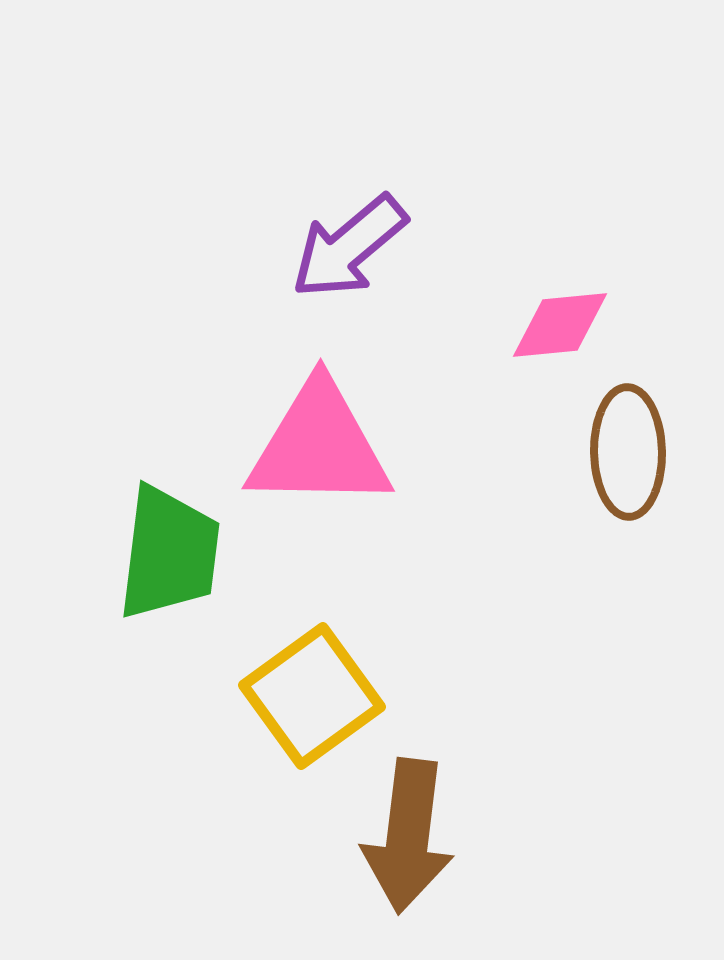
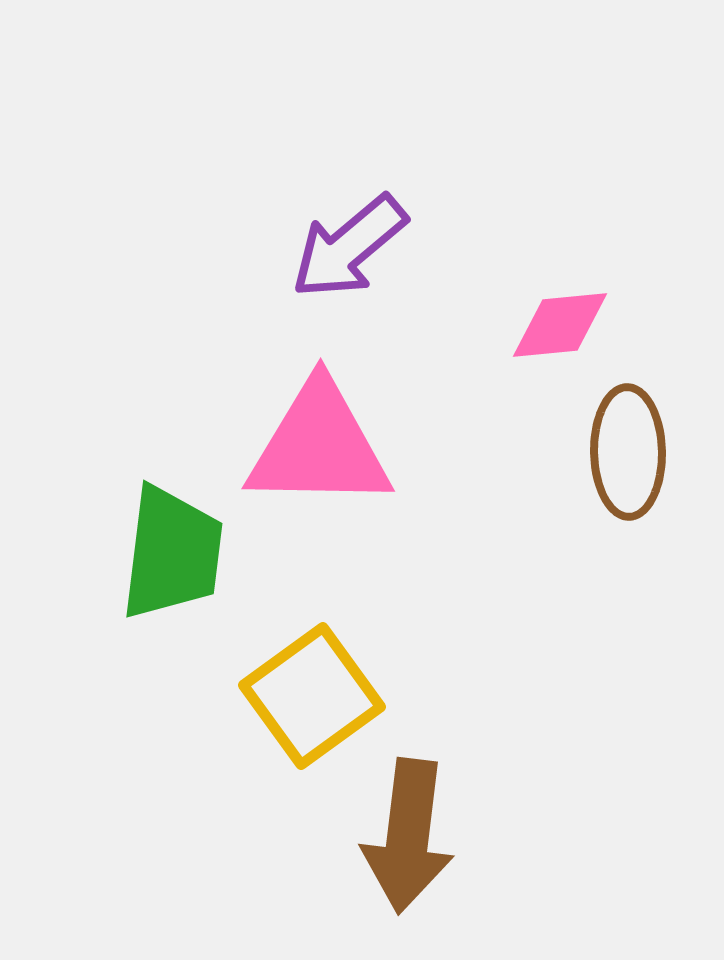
green trapezoid: moved 3 px right
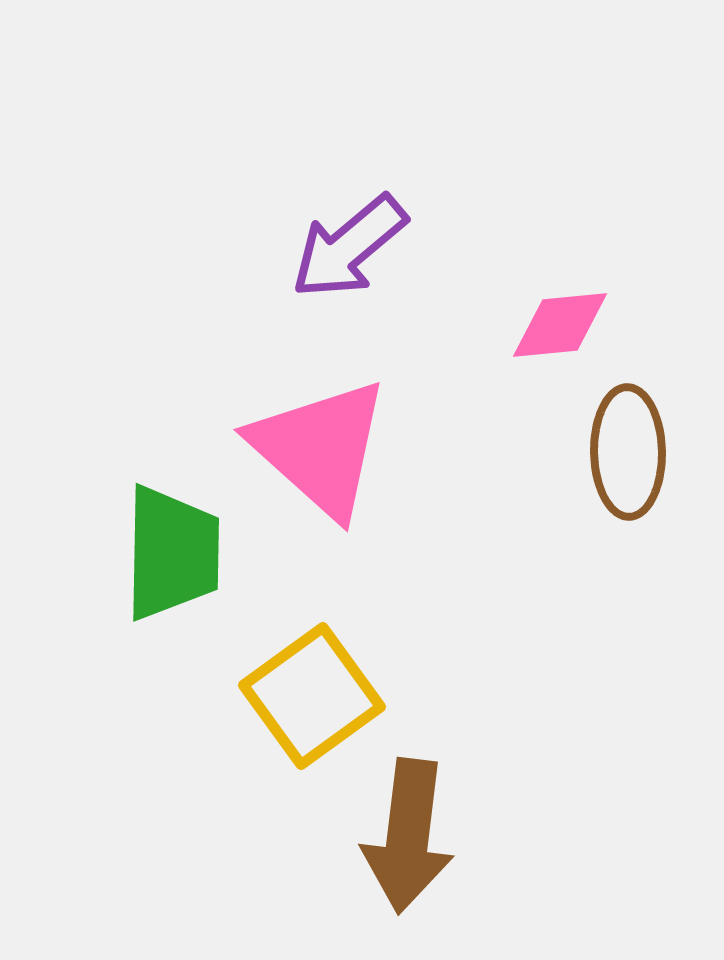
pink triangle: moved 1 px right, 2 px down; rotated 41 degrees clockwise
green trapezoid: rotated 6 degrees counterclockwise
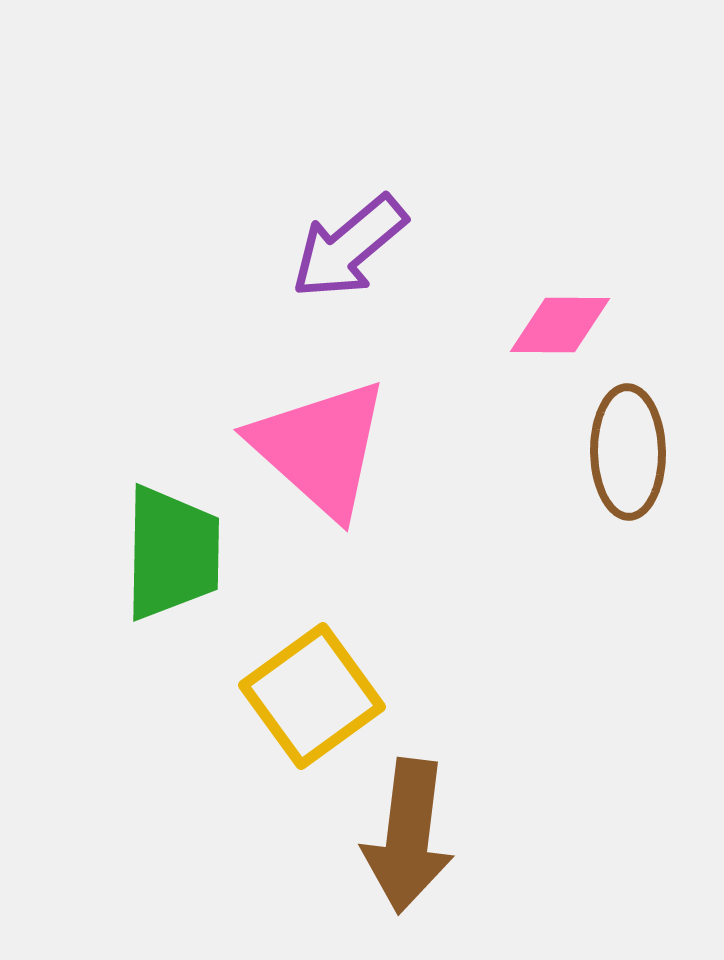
pink diamond: rotated 6 degrees clockwise
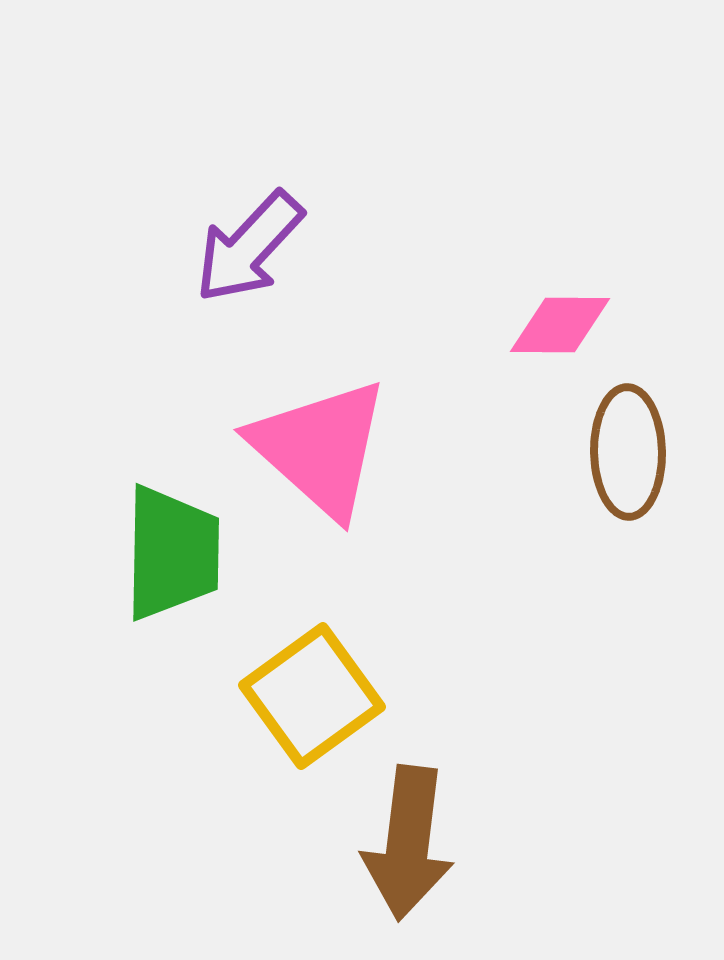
purple arrow: moved 100 px left; rotated 7 degrees counterclockwise
brown arrow: moved 7 px down
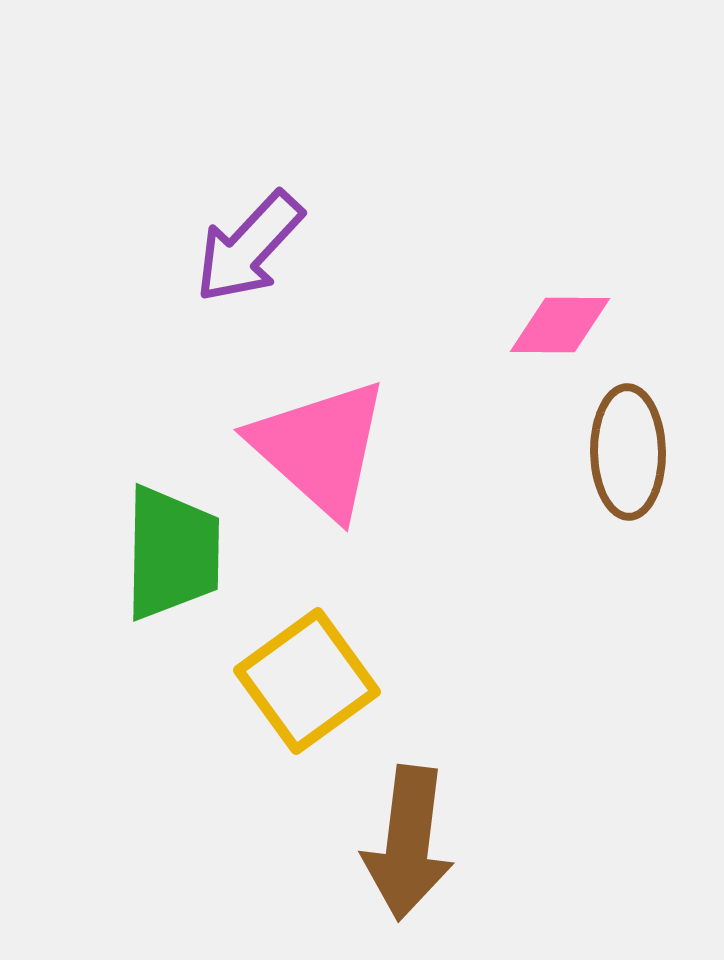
yellow square: moved 5 px left, 15 px up
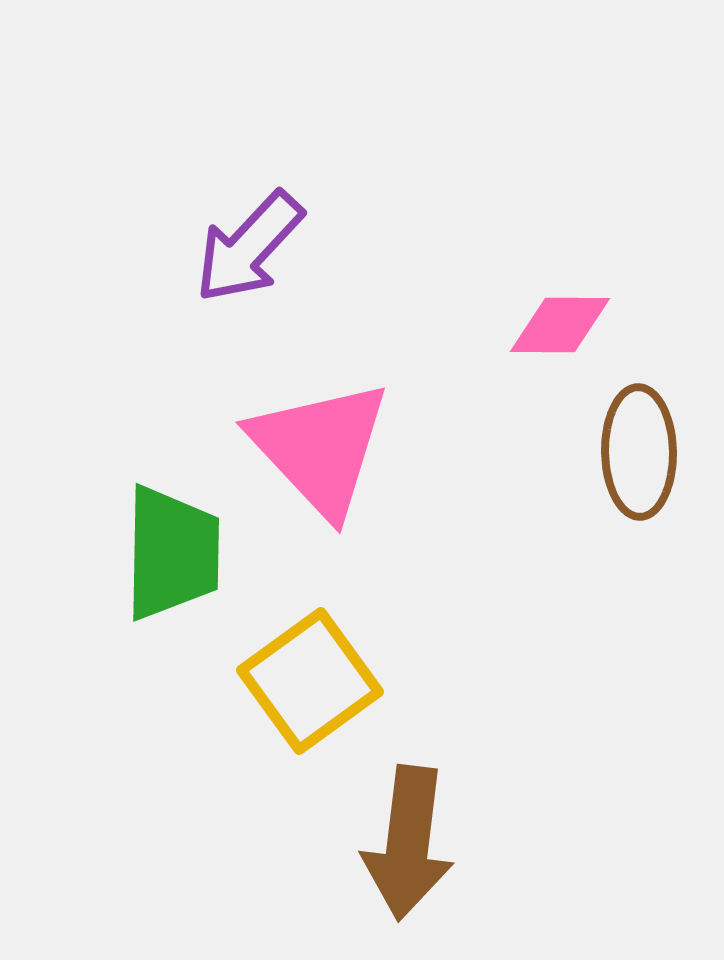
pink triangle: rotated 5 degrees clockwise
brown ellipse: moved 11 px right
yellow square: moved 3 px right
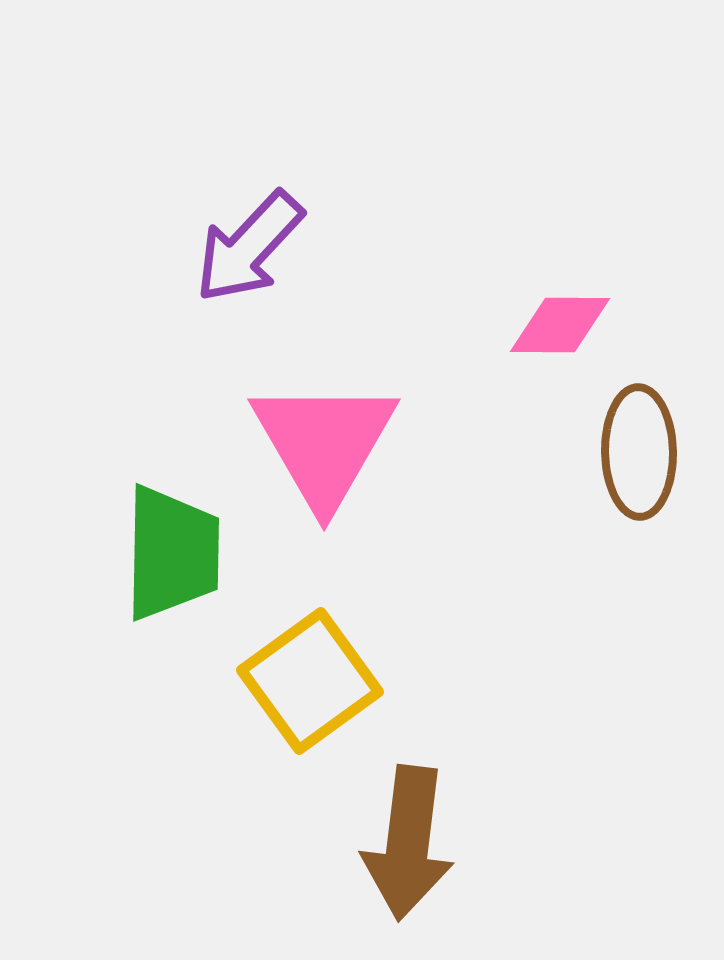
pink triangle: moved 4 px right, 5 px up; rotated 13 degrees clockwise
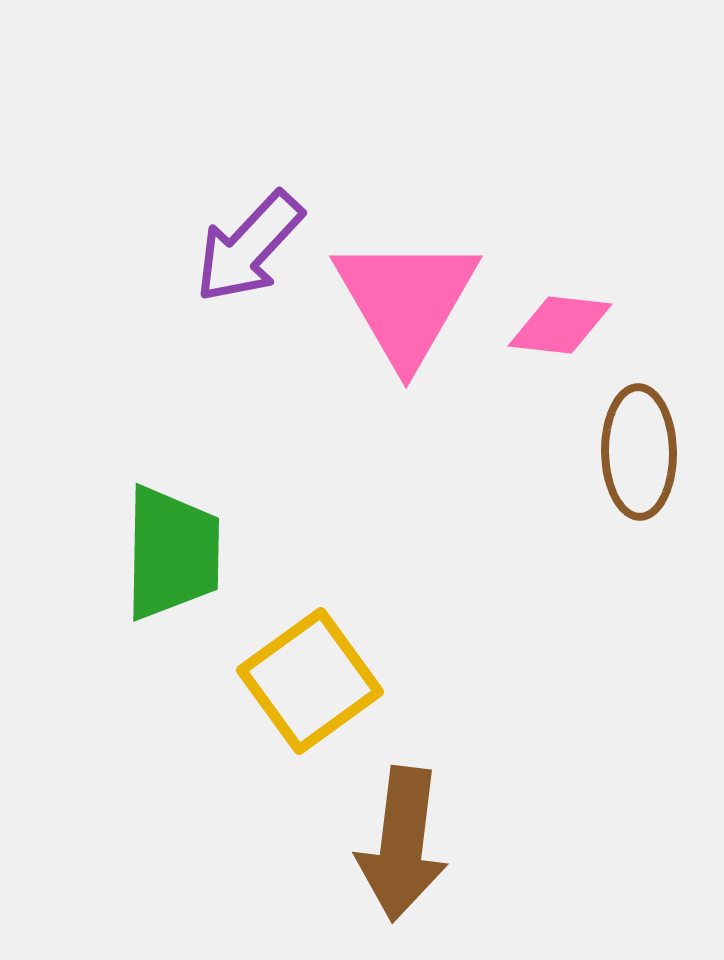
pink diamond: rotated 6 degrees clockwise
pink triangle: moved 82 px right, 143 px up
brown arrow: moved 6 px left, 1 px down
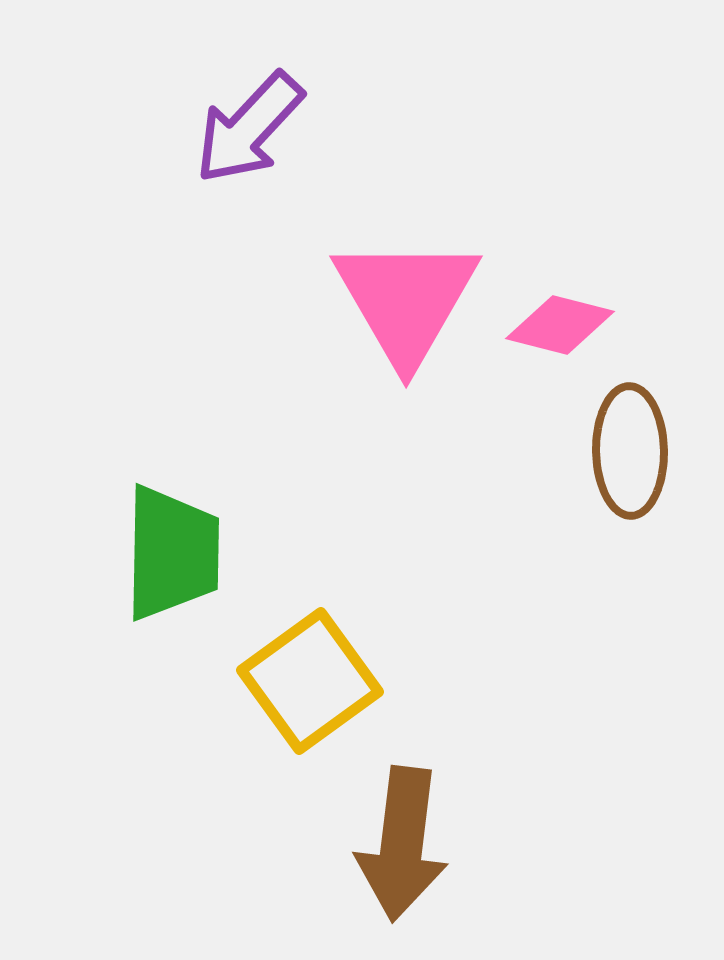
purple arrow: moved 119 px up
pink diamond: rotated 8 degrees clockwise
brown ellipse: moved 9 px left, 1 px up
